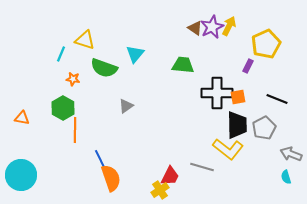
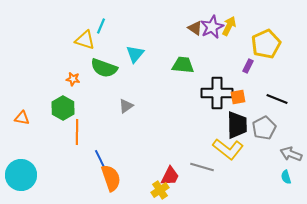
cyan line: moved 40 px right, 28 px up
orange line: moved 2 px right, 2 px down
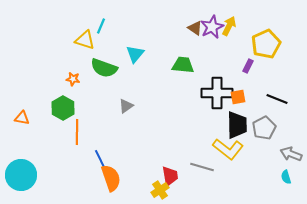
red trapezoid: rotated 35 degrees counterclockwise
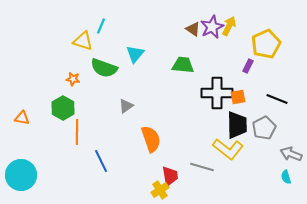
brown triangle: moved 2 px left, 1 px down
yellow triangle: moved 2 px left, 1 px down
orange semicircle: moved 40 px right, 39 px up
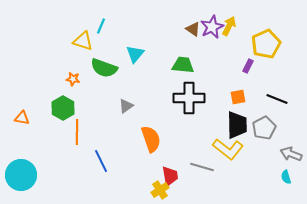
black cross: moved 28 px left, 5 px down
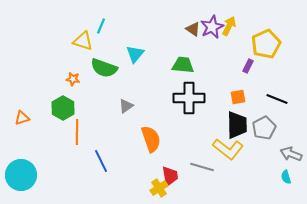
orange triangle: rotated 28 degrees counterclockwise
yellow cross: moved 1 px left, 2 px up
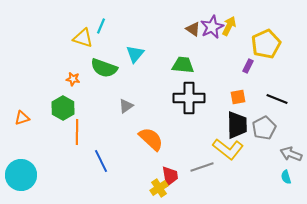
yellow triangle: moved 3 px up
orange semicircle: rotated 28 degrees counterclockwise
gray line: rotated 35 degrees counterclockwise
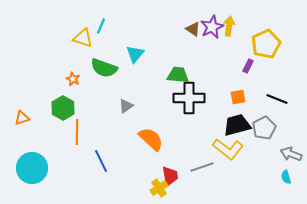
yellow arrow: rotated 18 degrees counterclockwise
green trapezoid: moved 5 px left, 10 px down
orange star: rotated 16 degrees clockwise
black trapezoid: rotated 104 degrees counterclockwise
cyan circle: moved 11 px right, 7 px up
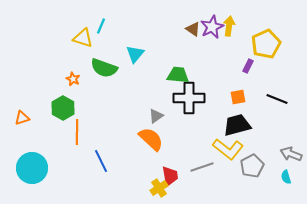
gray triangle: moved 30 px right, 10 px down
gray pentagon: moved 12 px left, 38 px down
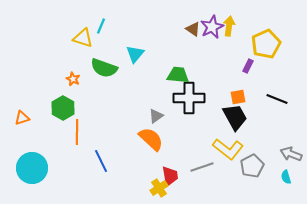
black trapezoid: moved 2 px left, 8 px up; rotated 76 degrees clockwise
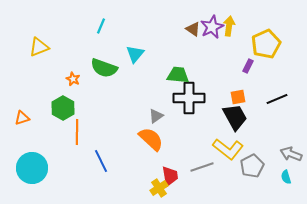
yellow triangle: moved 44 px left, 9 px down; rotated 40 degrees counterclockwise
black line: rotated 45 degrees counterclockwise
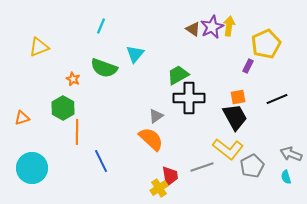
green trapezoid: rotated 35 degrees counterclockwise
